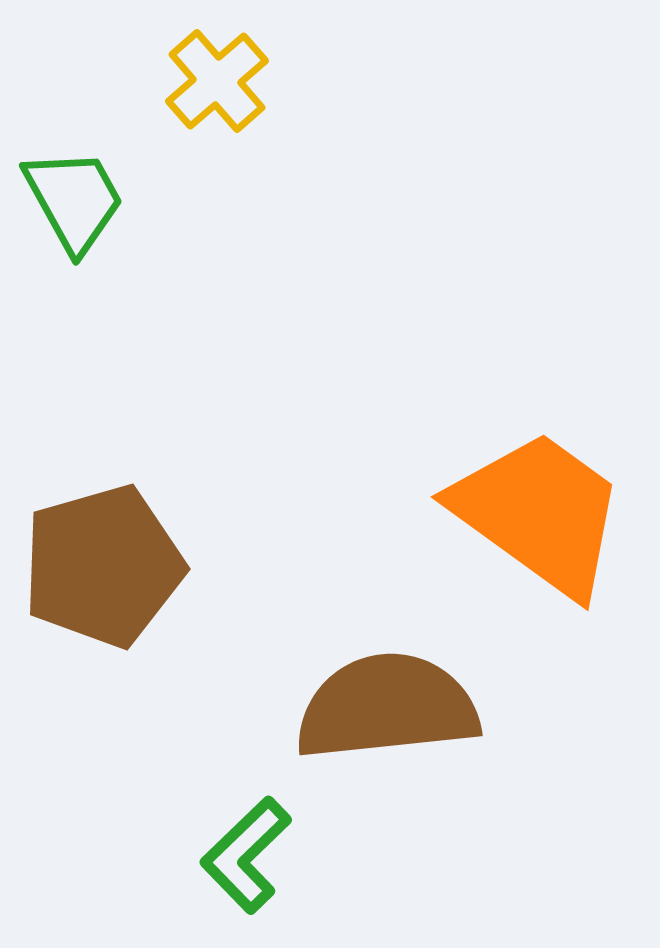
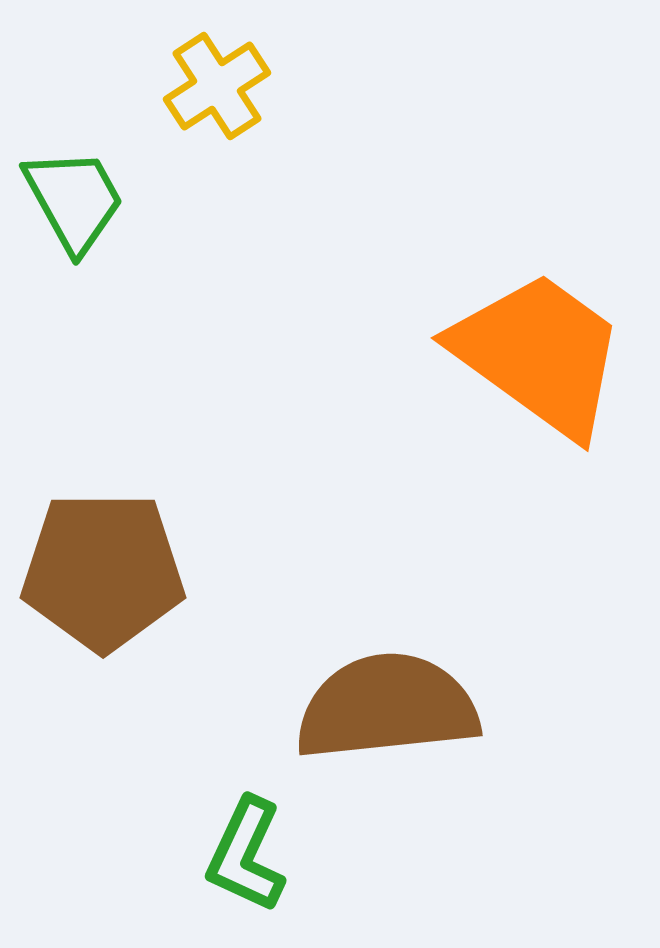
yellow cross: moved 5 px down; rotated 8 degrees clockwise
orange trapezoid: moved 159 px up
brown pentagon: moved 5 px down; rotated 16 degrees clockwise
green L-shape: rotated 21 degrees counterclockwise
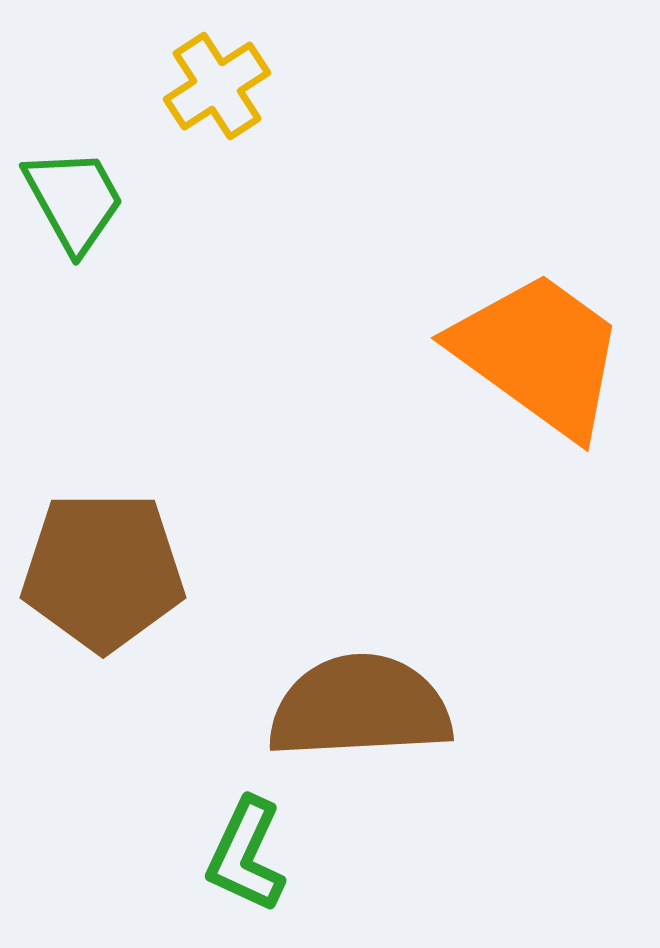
brown semicircle: moved 27 px left; rotated 3 degrees clockwise
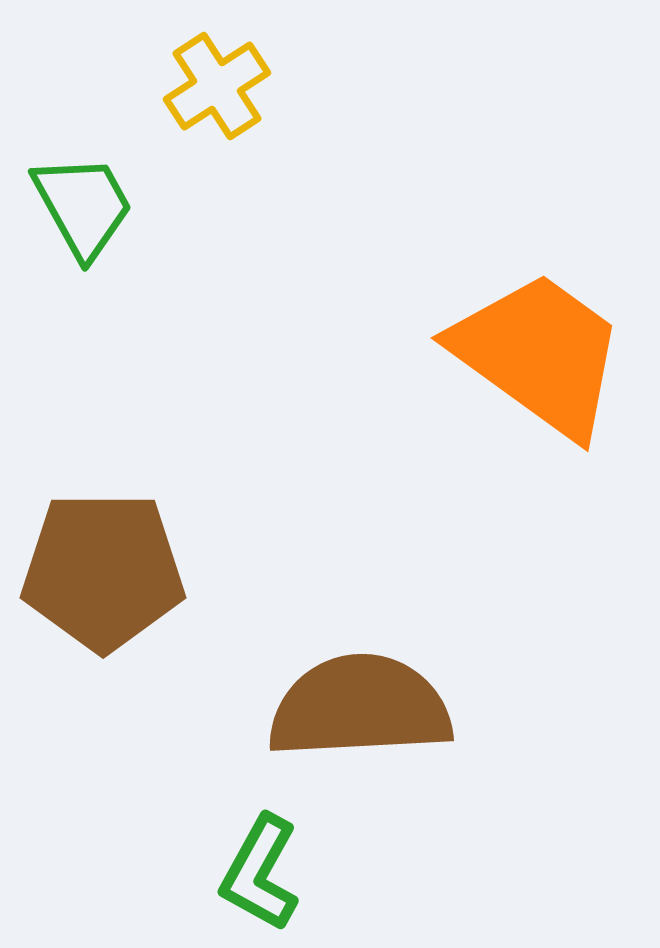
green trapezoid: moved 9 px right, 6 px down
green L-shape: moved 14 px right, 18 px down; rotated 4 degrees clockwise
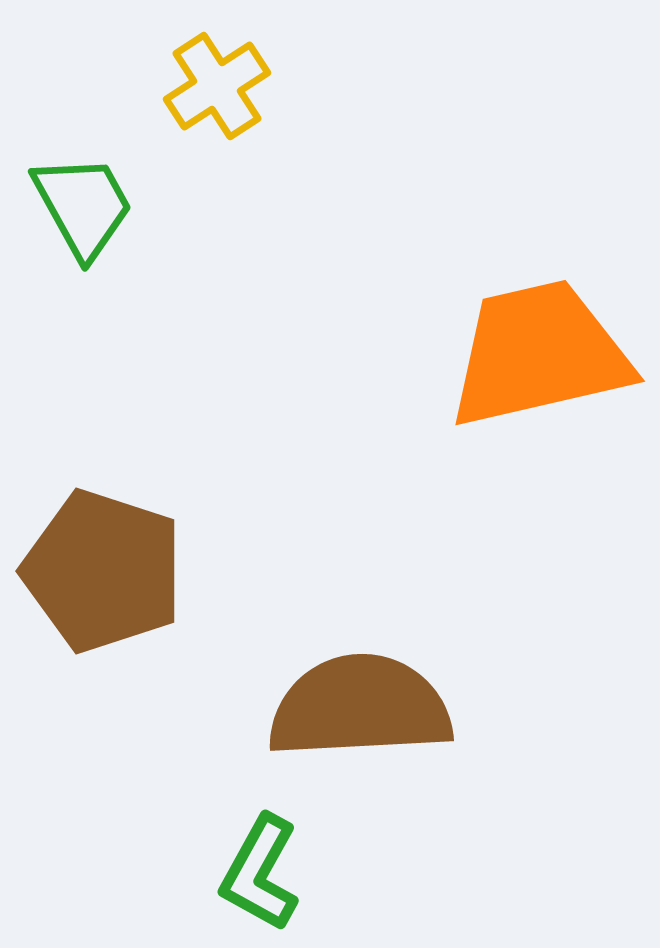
orange trapezoid: rotated 49 degrees counterclockwise
brown pentagon: rotated 18 degrees clockwise
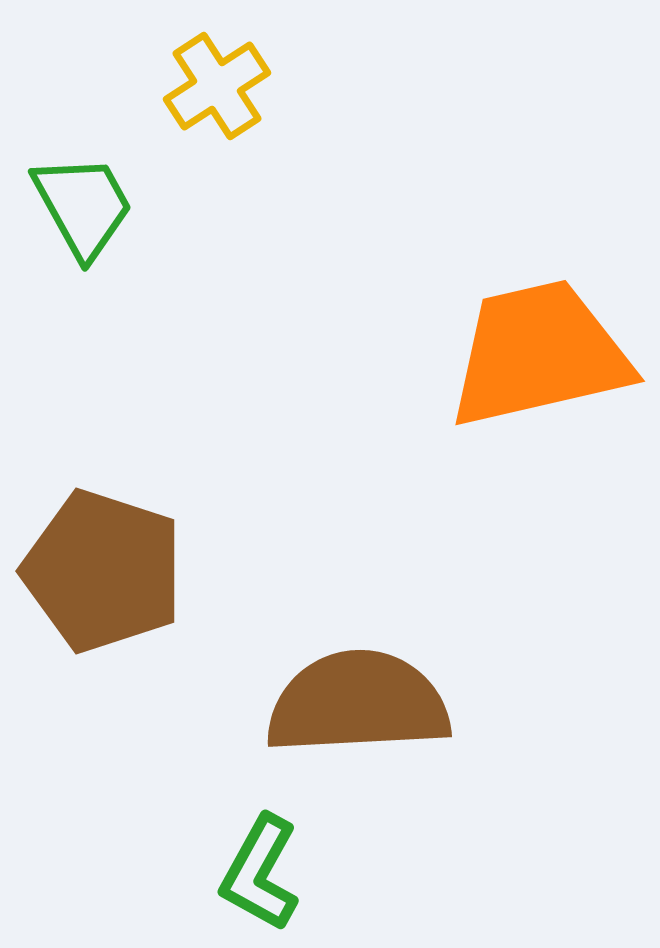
brown semicircle: moved 2 px left, 4 px up
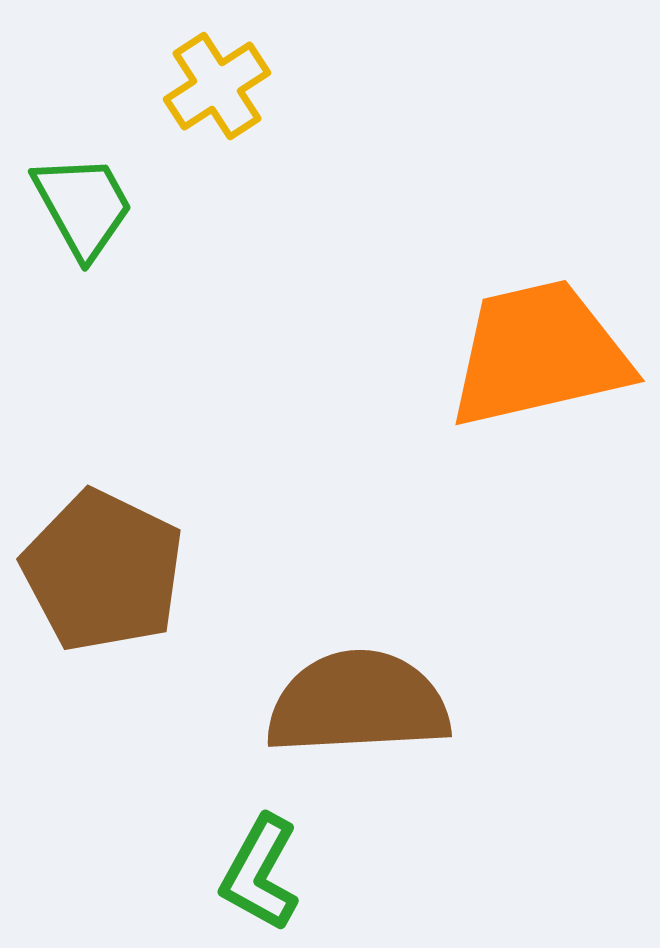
brown pentagon: rotated 8 degrees clockwise
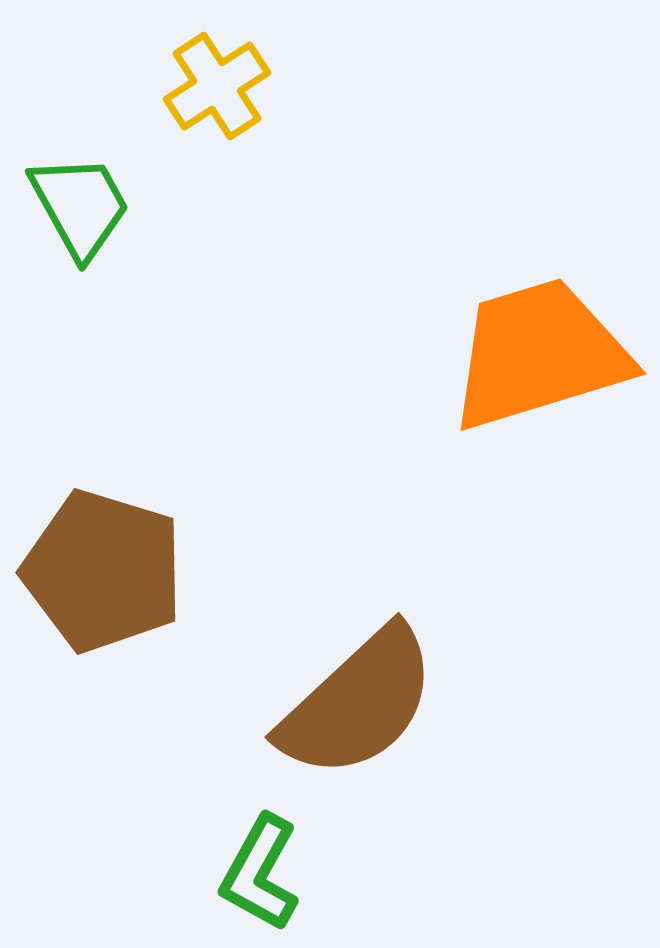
green trapezoid: moved 3 px left
orange trapezoid: rotated 4 degrees counterclockwise
brown pentagon: rotated 9 degrees counterclockwise
brown semicircle: rotated 140 degrees clockwise
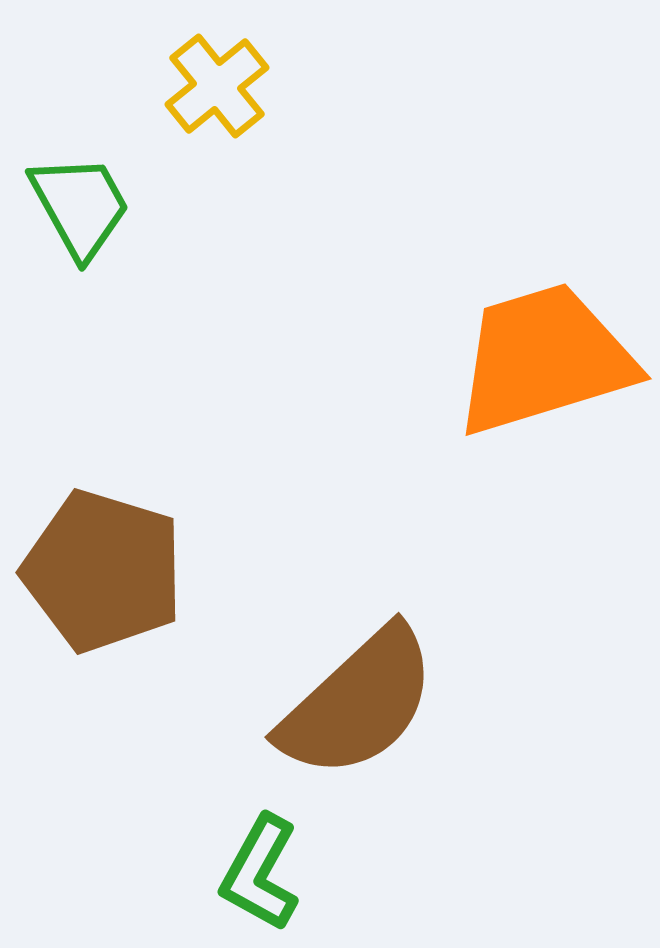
yellow cross: rotated 6 degrees counterclockwise
orange trapezoid: moved 5 px right, 5 px down
